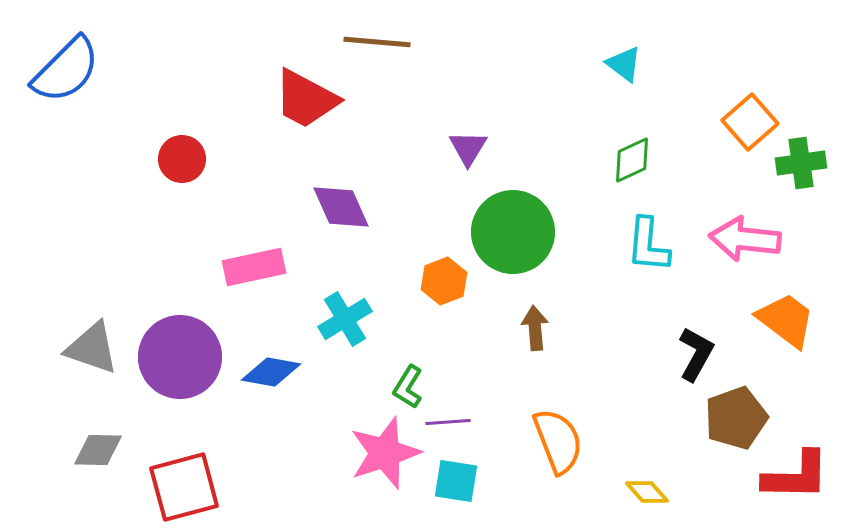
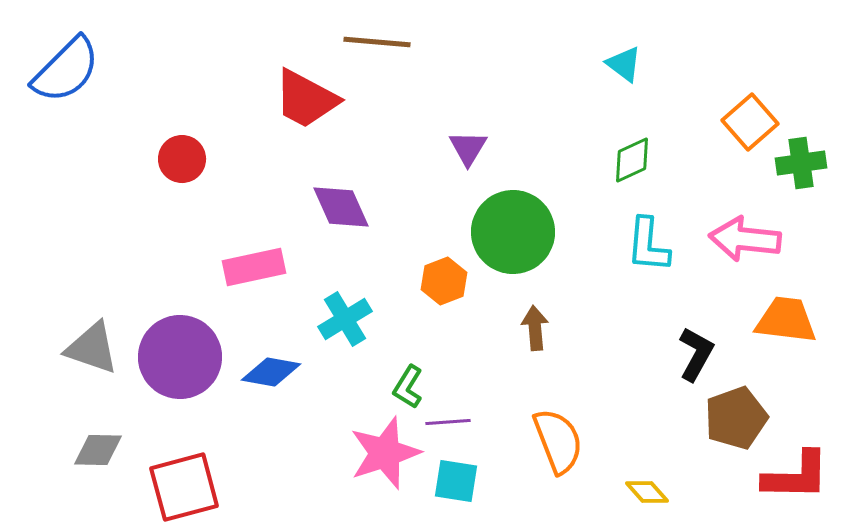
orange trapezoid: rotated 30 degrees counterclockwise
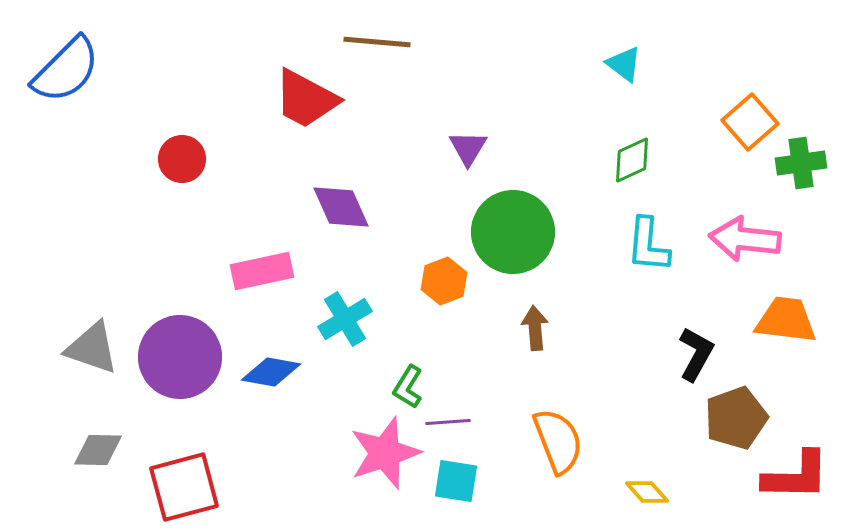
pink rectangle: moved 8 px right, 4 px down
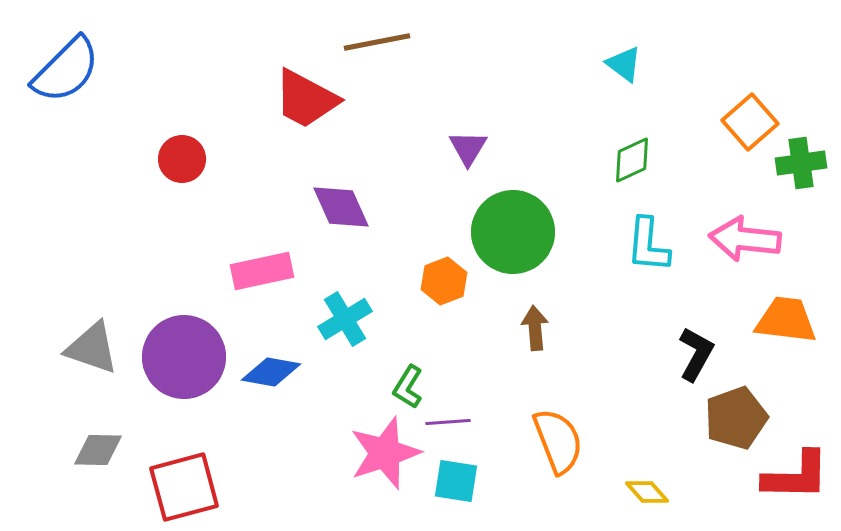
brown line: rotated 16 degrees counterclockwise
purple circle: moved 4 px right
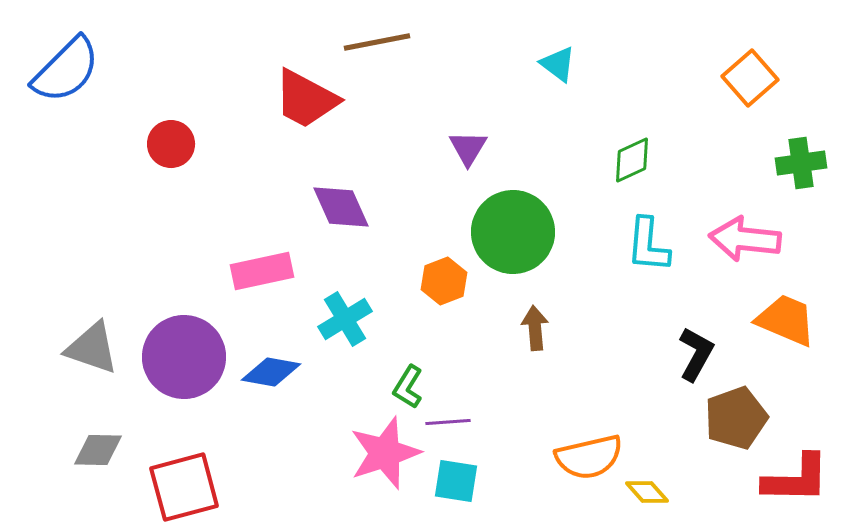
cyan triangle: moved 66 px left
orange square: moved 44 px up
red circle: moved 11 px left, 15 px up
orange trapezoid: rotated 16 degrees clockwise
orange semicircle: moved 31 px right, 16 px down; rotated 98 degrees clockwise
red L-shape: moved 3 px down
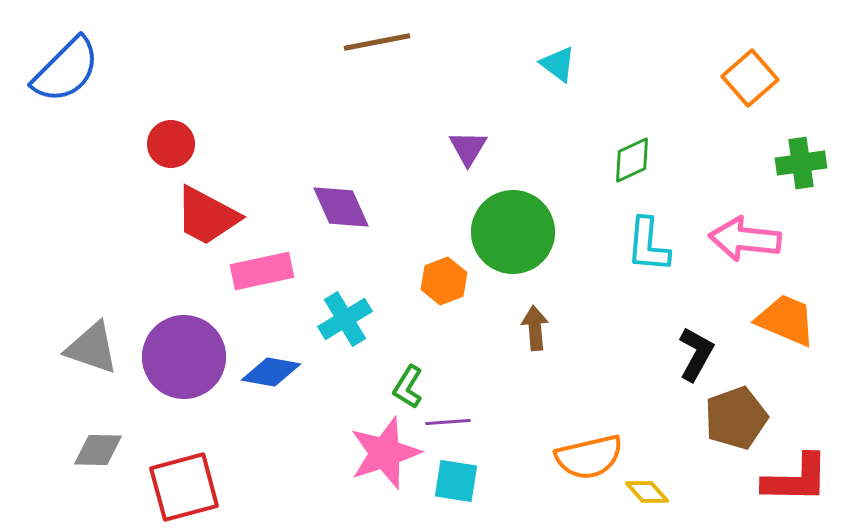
red trapezoid: moved 99 px left, 117 px down
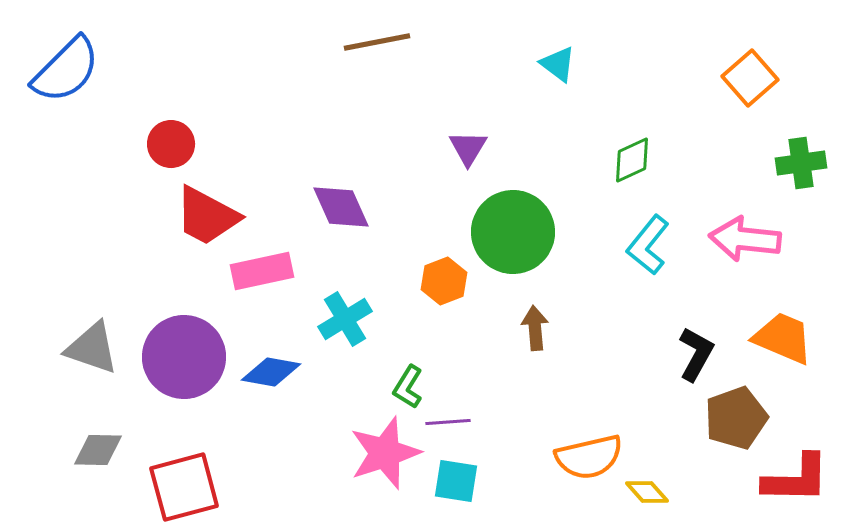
cyan L-shape: rotated 34 degrees clockwise
orange trapezoid: moved 3 px left, 18 px down
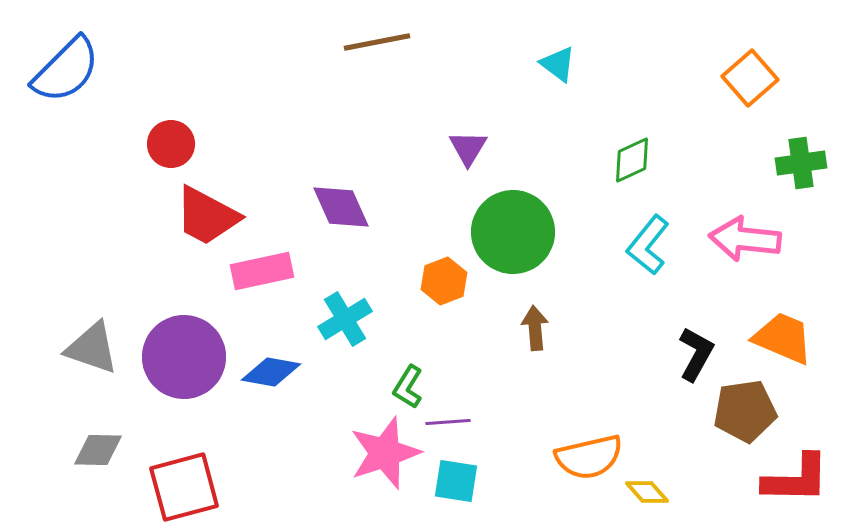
brown pentagon: moved 9 px right, 7 px up; rotated 12 degrees clockwise
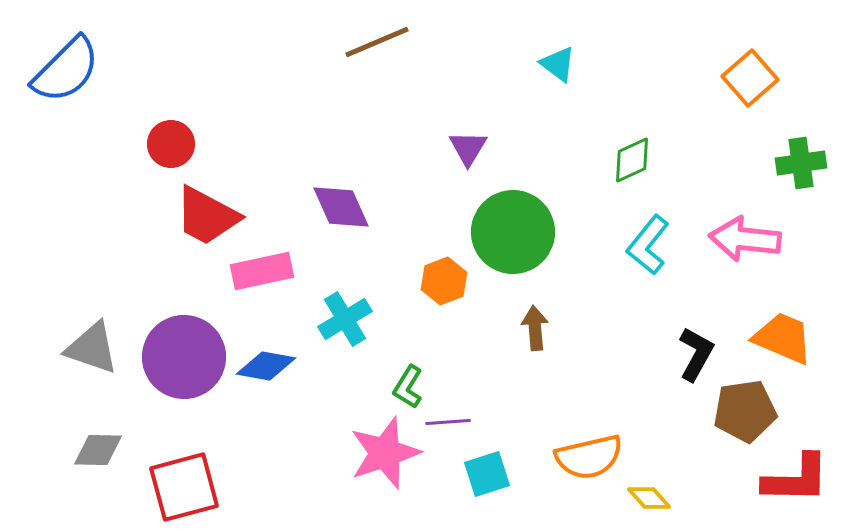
brown line: rotated 12 degrees counterclockwise
blue diamond: moved 5 px left, 6 px up
cyan square: moved 31 px right, 7 px up; rotated 27 degrees counterclockwise
yellow diamond: moved 2 px right, 6 px down
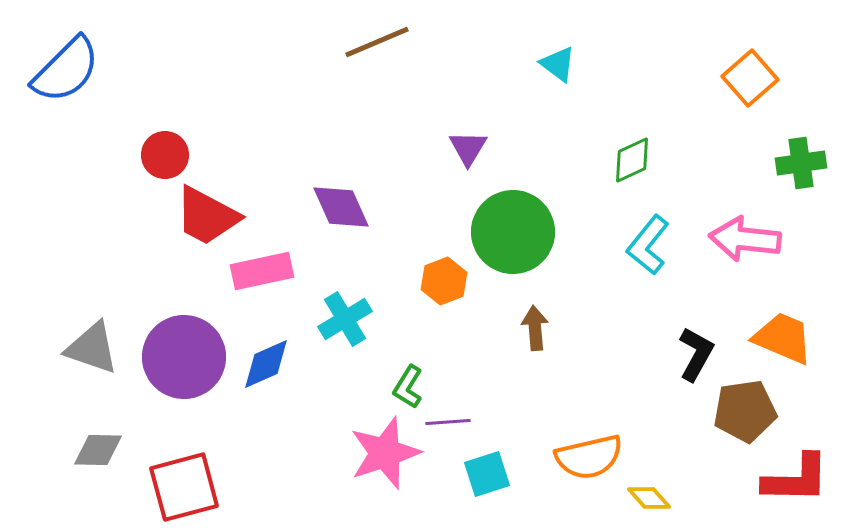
red circle: moved 6 px left, 11 px down
blue diamond: moved 2 px up; rotated 34 degrees counterclockwise
